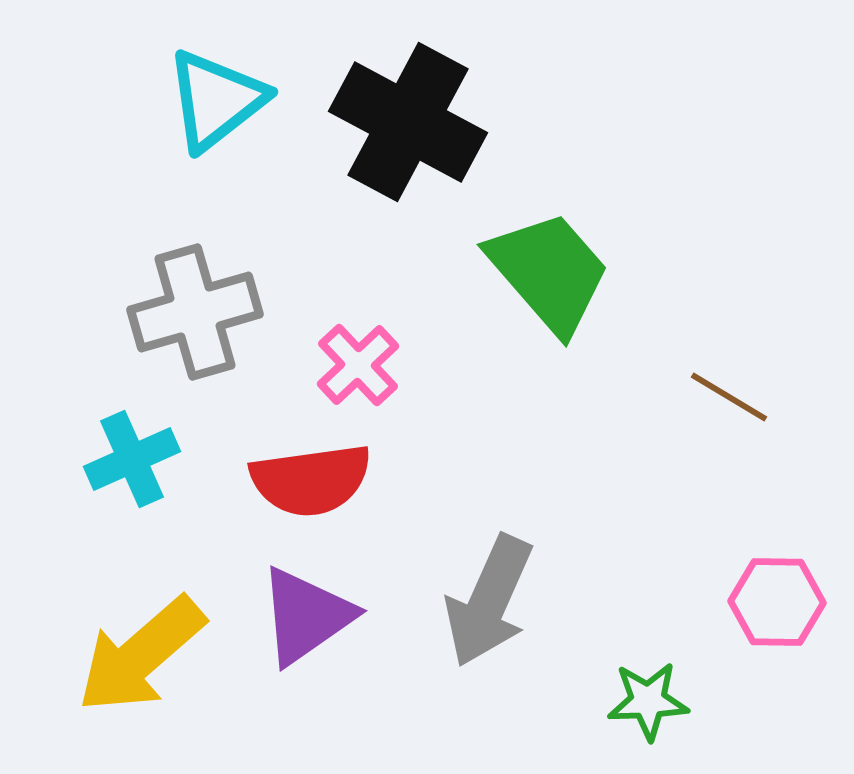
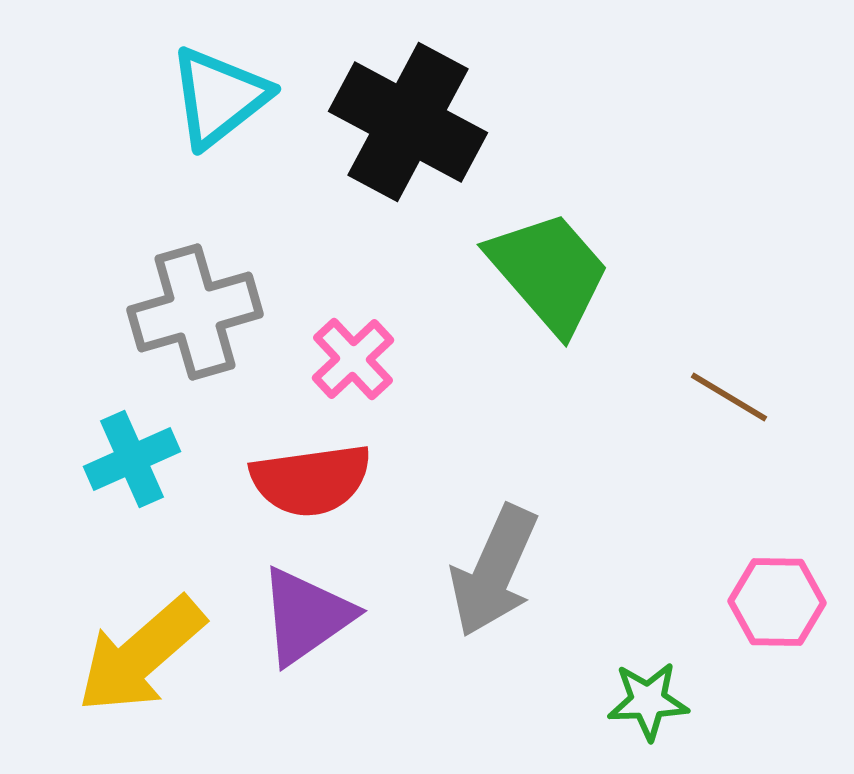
cyan triangle: moved 3 px right, 3 px up
pink cross: moved 5 px left, 6 px up
gray arrow: moved 5 px right, 30 px up
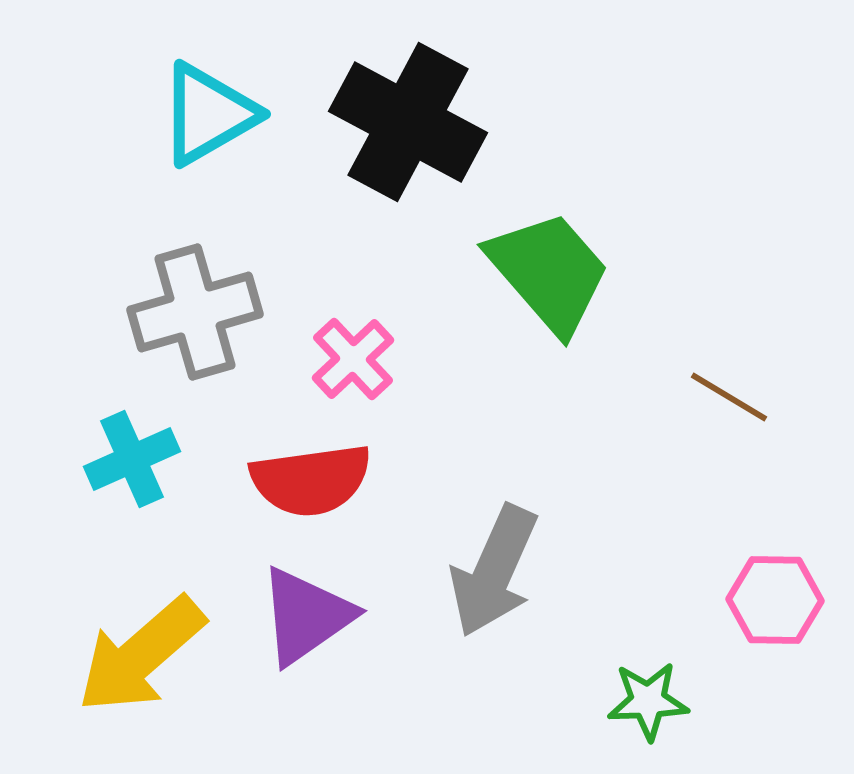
cyan triangle: moved 11 px left, 17 px down; rotated 8 degrees clockwise
pink hexagon: moved 2 px left, 2 px up
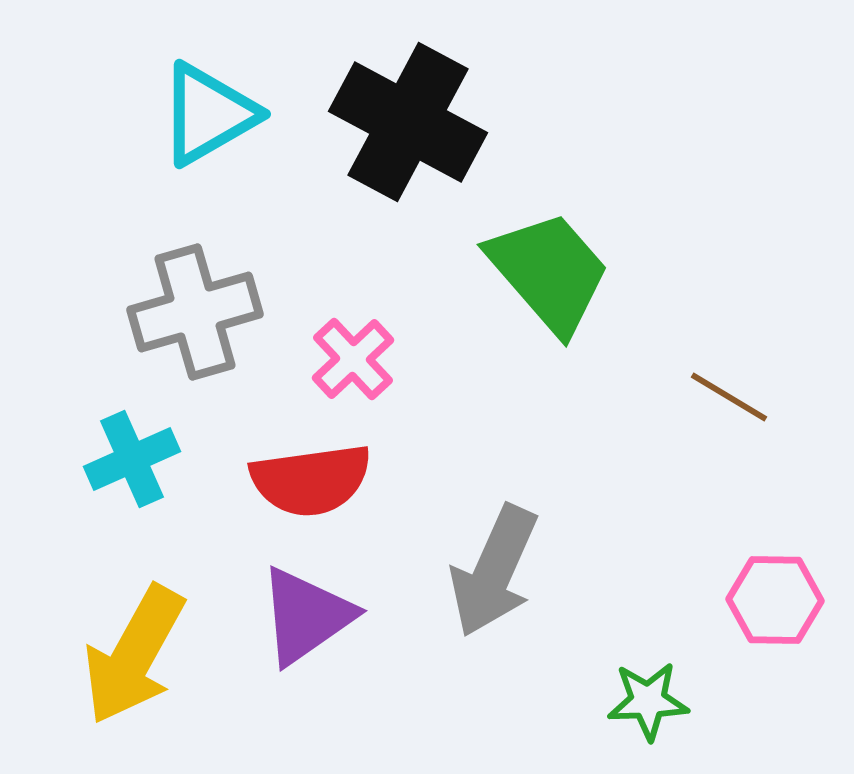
yellow arrow: moved 7 px left; rotated 20 degrees counterclockwise
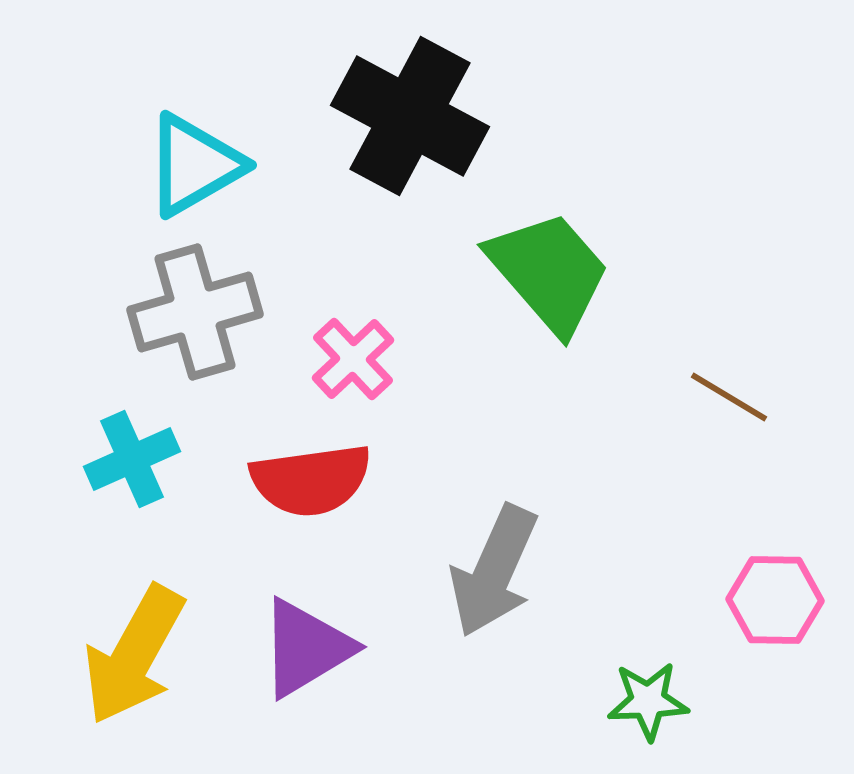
cyan triangle: moved 14 px left, 51 px down
black cross: moved 2 px right, 6 px up
purple triangle: moved 32 px down; rotated 4 degrees clockwise
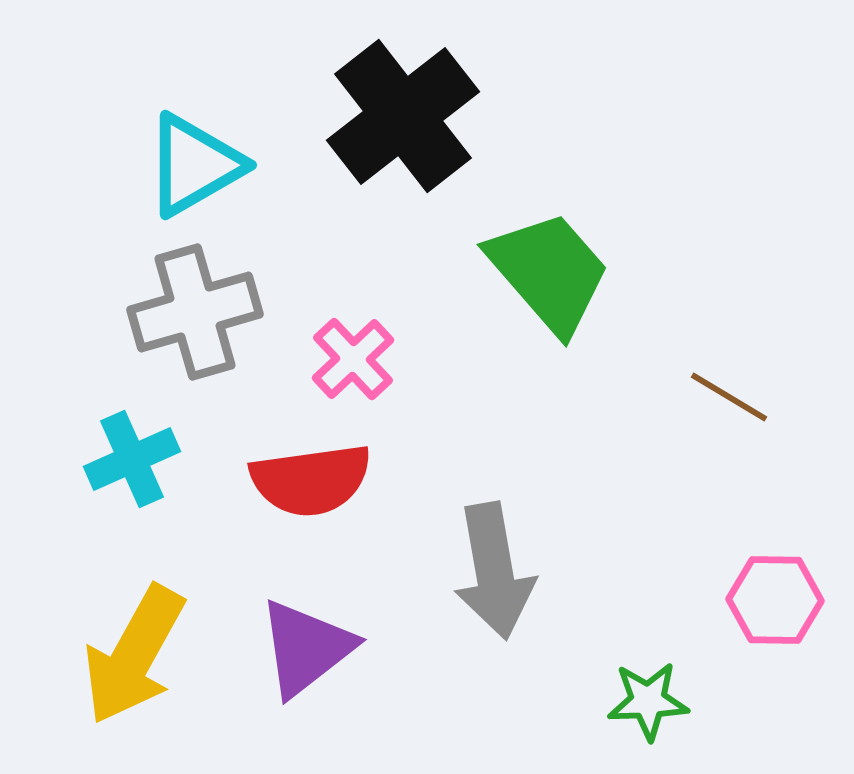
black cross: moved 7 px left; rotated 24 degrees clockwise
gray arrow: rotated 34 degrees counterclockwise
purple triangle: rotated 7 degrees counterclockwise
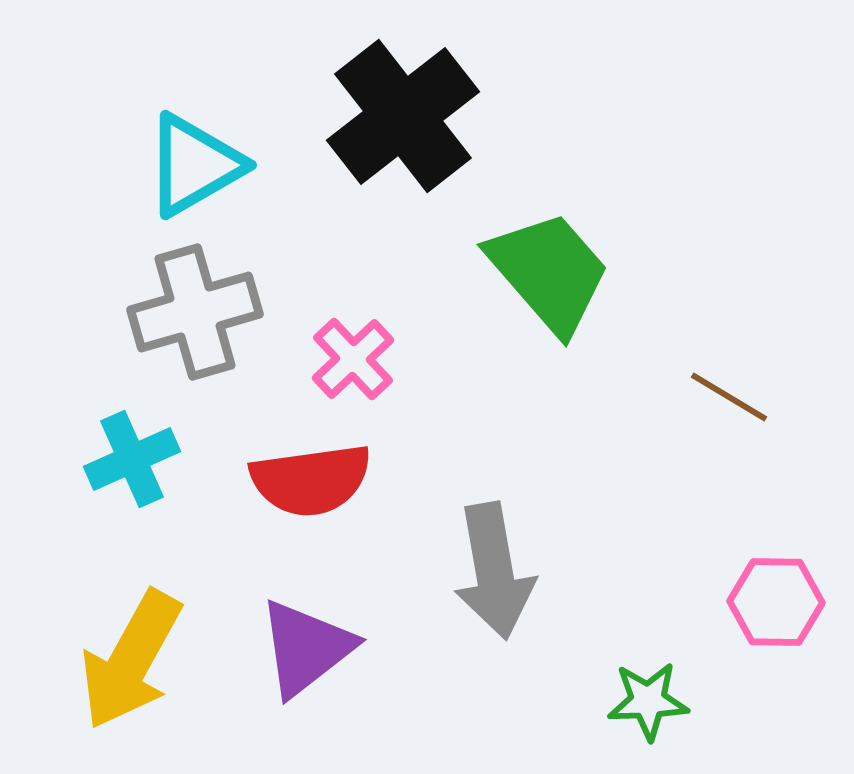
pink hexagon: moved 1 px right, 2 px down
yellow arrow: moved 3 px left, 5 px down
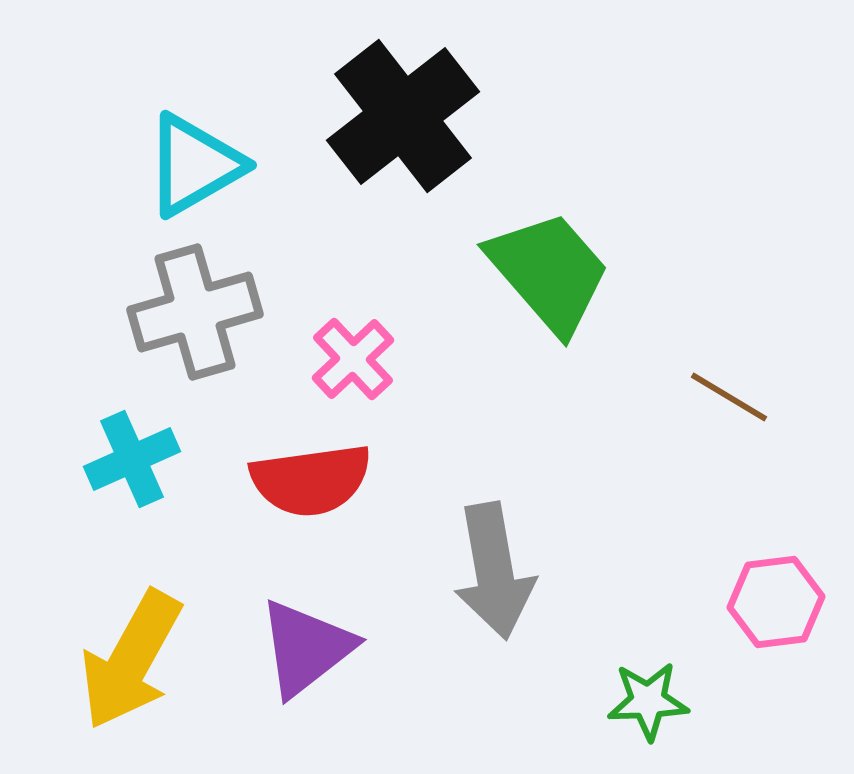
pink hexagon: rotated 8 degrees counterclockwise
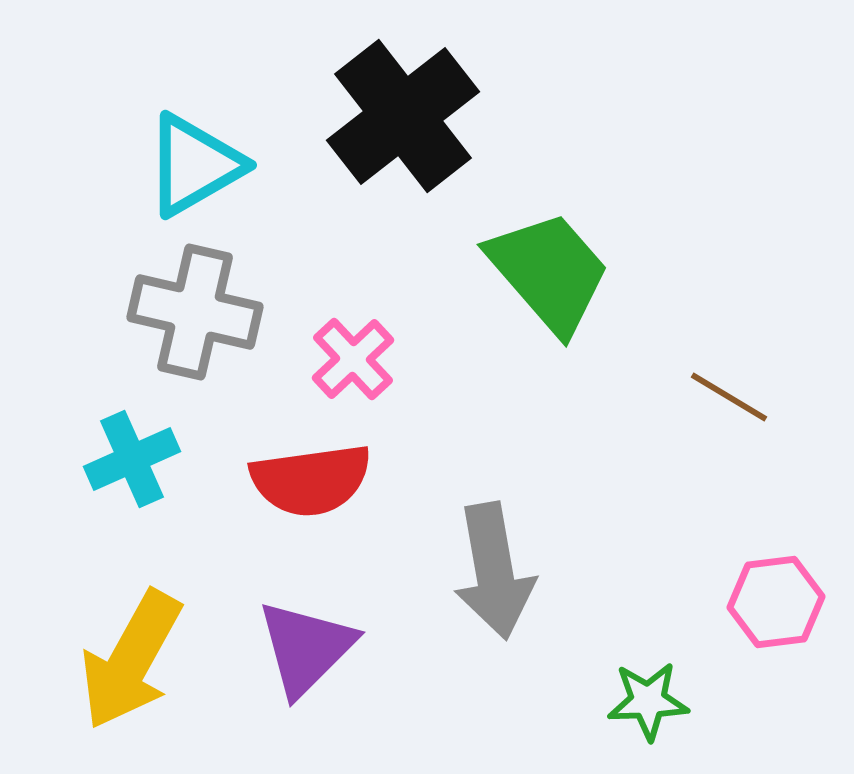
gray cross: rotated 29 degrees clockwise
purple triangle: rotated 7 degrees counterclockwise
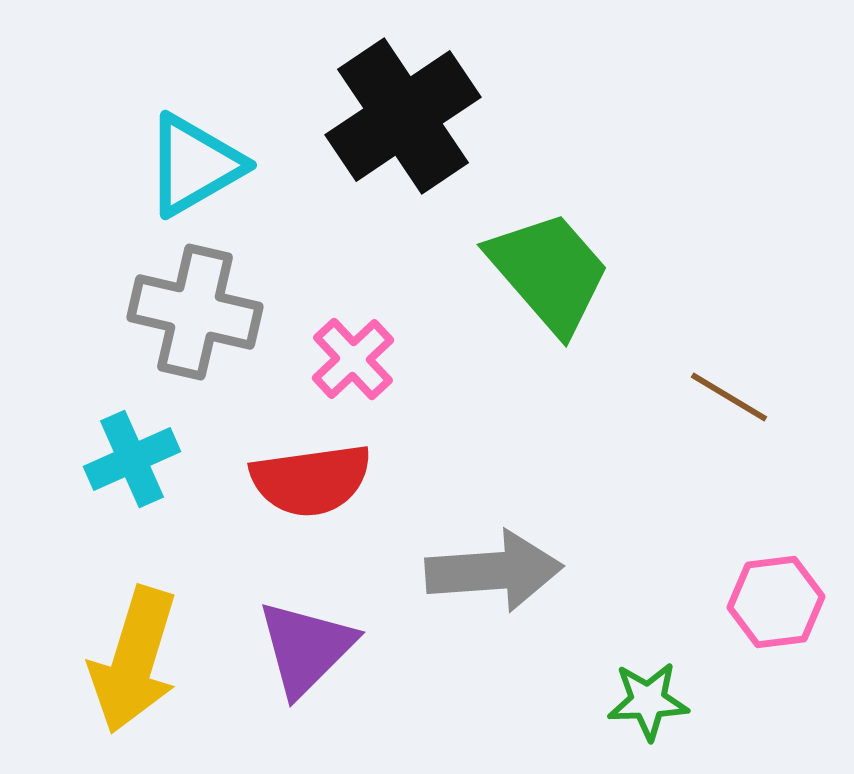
black cross: rotated 4 degrees clockwise
gray arrow: rotated 84 degrees counterclockwise
yellow arrow: moved 3 px right; rotated 12 degrees counterclockwise
